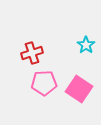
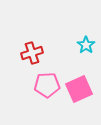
pink pentagon: moved 3 px right, 2 px down
pink square: rotated 32 degrees clockwise
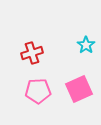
pink pentagon: moved 9 px left, 6 px down
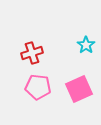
pink pentagon: moved 4 px up; rotated 10 degrees clockwise
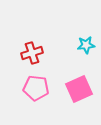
cyan star: rotated 30 degrees clockwise
pink pentagon: moved 2 px left, 1 px down
